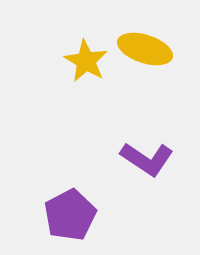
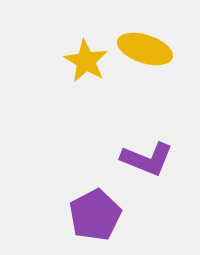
purple L-shape: rotated 12 degrees counterclockwise
purple pentagon: moved 25 px right
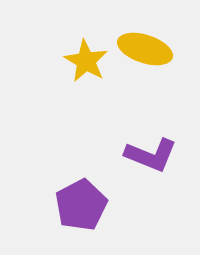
purple L-shape: moved 4 px right, 4 px up
purple pentagon: moved 14 px left, 10 px up
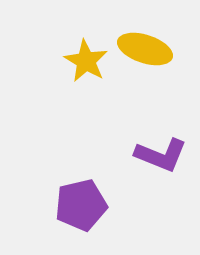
purple L-shape: moved 10 px right
purple pentagon: rotated 15 degrees clockwise
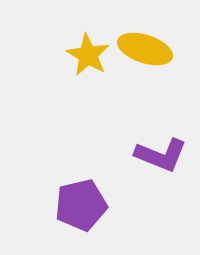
yellow star: moved 2 px right, 6 px up
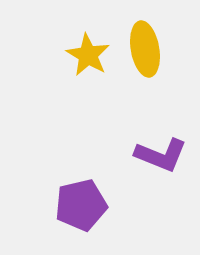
yellow ellipse: rotated 62 degrees clockwise
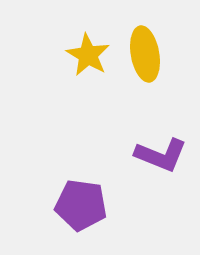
yellow ellipse: moved 5 px down
purple pentagon: rotated 21 degrees clockwise
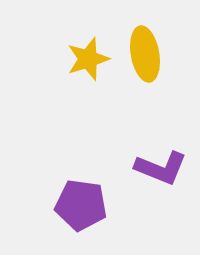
yellow star: moved 4 px down; rotated 24 degrees clockwise
purple L-shape: moved 13 px down
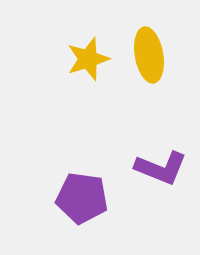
yellow ellipse: moved 4 px right, 1 px down
purple pentagon: moved 1 px right, 7 px up
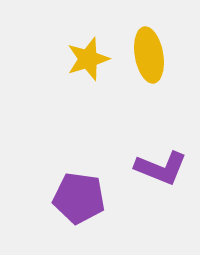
purple pentagon: moved 3 px left
